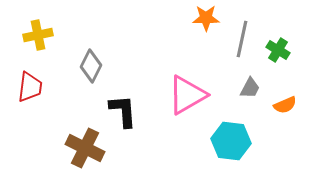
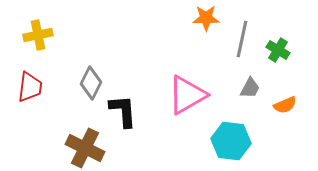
gray diamond: moved 17 px down
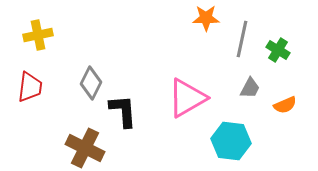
pink triangle: moved 3 px down
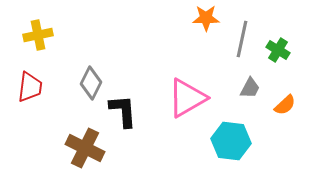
orange semicircle: rotated 20 degrees counterclockwise
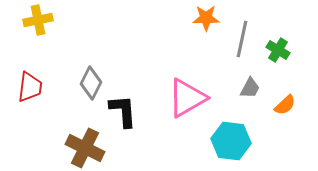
yellow cross: moved 15 px up
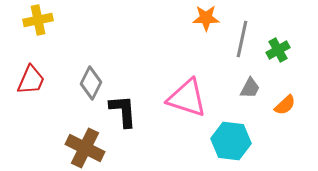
green cross: rotated 30 degrees clockwise
red trapezoid: moved 1 px right, 7 px up; rotated 16 degrees clockwise
pink triangle: rotated 48 degrees clockwise
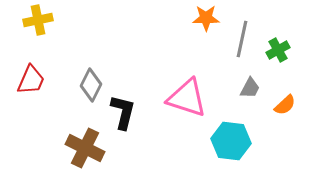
gray diamond: moved 2 px down
black L-shape: moved 1 px down; rotated 18 degrees clockwise
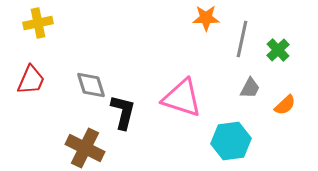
yellow cross: moved 3 px down
green cross: rotated 15 degrees counterclockwise
gray diamond: rotated 44 degrees counterclockwise
pink triangle: moved 5 px left
cyan hexagon: rotated 15 degrees counterclockwise
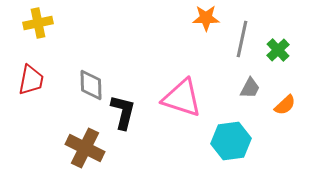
red trapezoid: rotated 12 degrees counterclockwise
gray diamond: rotated 16 degrees clockwise
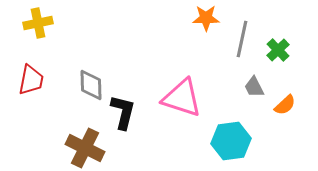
gray trapezoid: moved 4 px right, 1 px up; rotated 125 degrees clockwise
